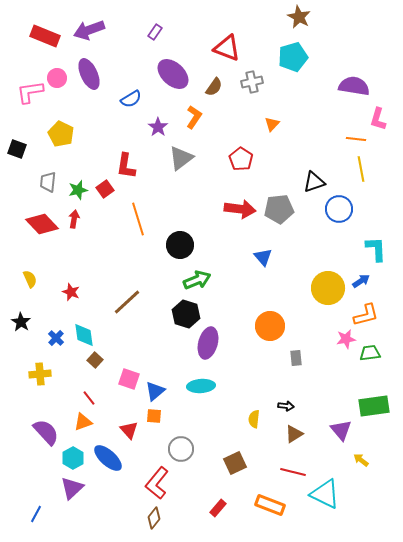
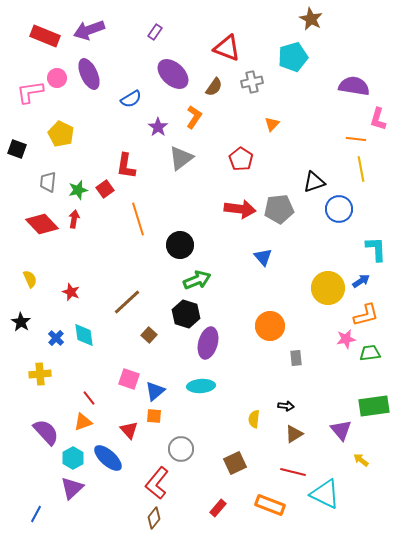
brown star at (299, 17): moved 12 px right, 2 px down
brown square at (95, 360): moved 54 px right, 25 px up
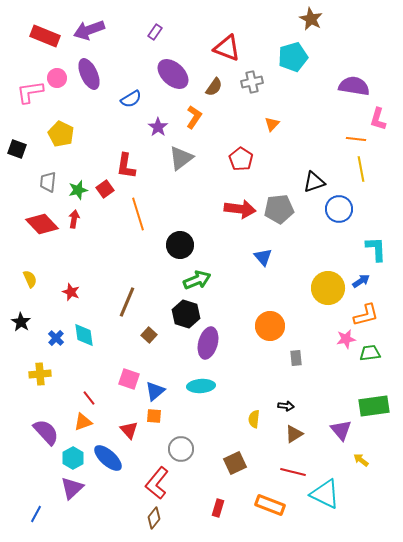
orange line at (138, 219): moved 5 px up
brown line at (127, 302): rotated 24 degrees counterclockwise
red rectangle at (218, 508): rotated 24 degrees counterclockwise
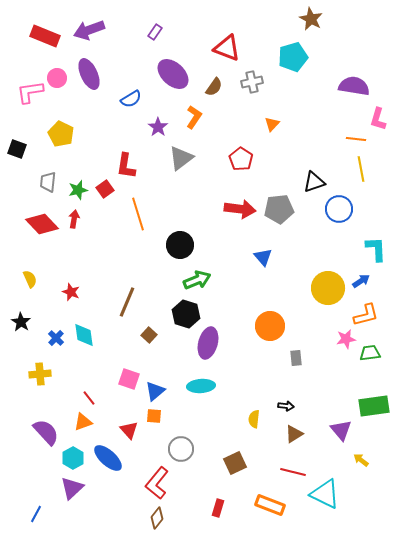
brown diamond at (154, 518): moved 3 px right
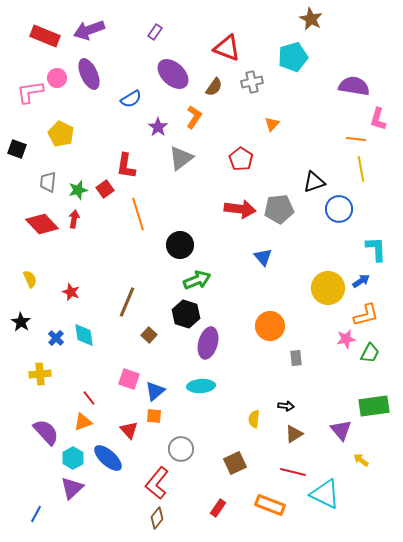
green trapezoid at (370, 353): rotated 125 degrees clockwise
red rectangle at (218, 508): rotated 18 degrees clockwise
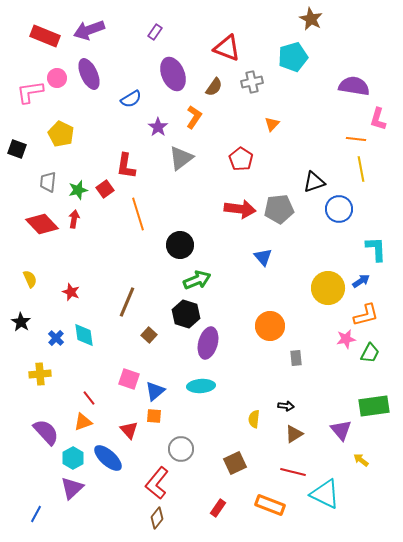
purple ellipse at (173, 74): rotated 24 degrees clockwise
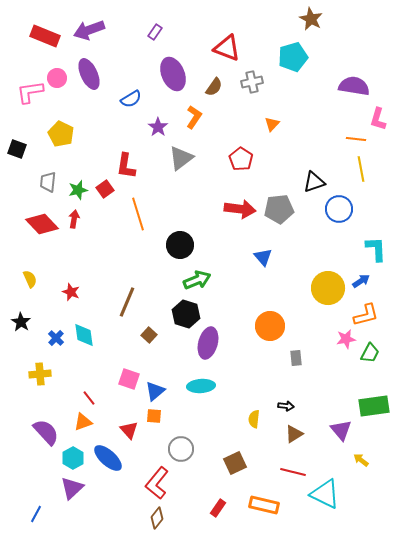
orange rectangle at (270, 505): moved 6 px left; rotated 8 degrees counterclockwise
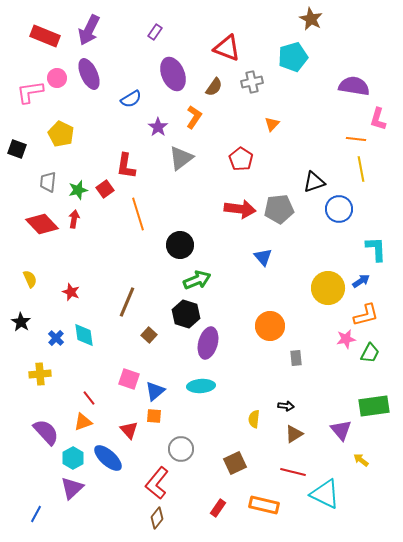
purple arrow at (89, 30): rotated 44 degrees counterclockwise
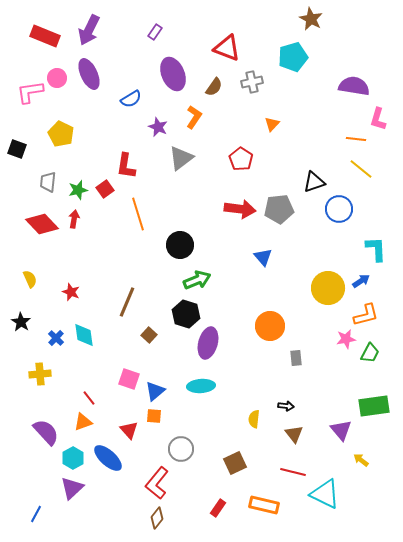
purple star at (158, 127): rotated 12 degrees counterclockwise
yellow line at (361, 169): rotated 40 degrees counterclockwise
brown triangle at (294, 434): rotated 36 degrees counterclockwise
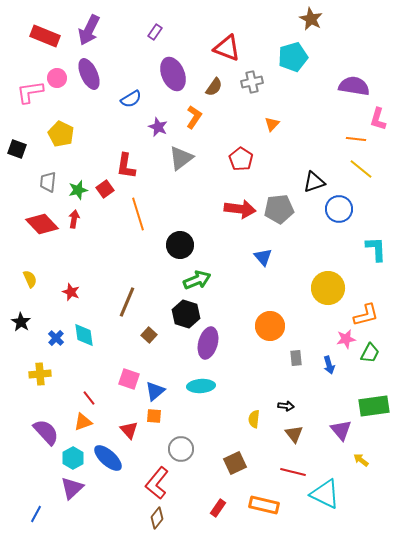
blue arrow at (361, 281): moved 32 px left, 84 px down; rotated 108 degrees clockwise
